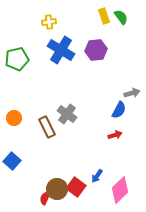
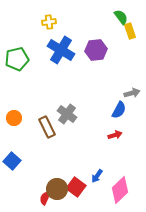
yellow rectangle: moved 26 px right, 15 px down
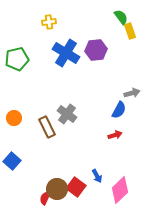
blue cross: moved 5 px right, 3 px down
blue arrow: rotated 64 degrees counterclockwise
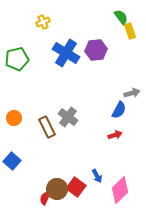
yellow cross: moved 6 px left; rotated 16 degrees counterclockwise
gray cross: moved 1 px right, 3 px down
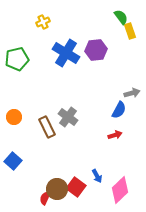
orange circle: moved 1 px up
blue square: moved 1 px right
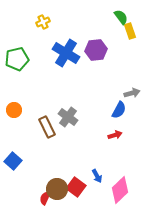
orange circle: moved 7 px up
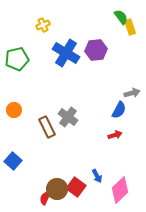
yellow cross: moved 3 px down
yellow rectangle: moved 4 px up
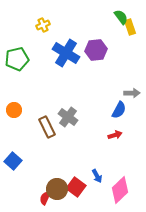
gray arrow: rotated 14 degrees clockwise
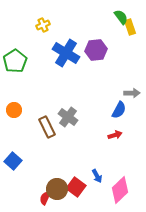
green pentagon: moved 2 px left, 2 px down; rotated 20 degrees counterclockwise
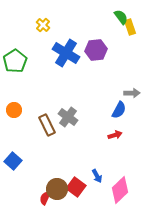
yellow cross: rotated 24 degrees counterclockwise
brown rectangle: moved 2 px up
